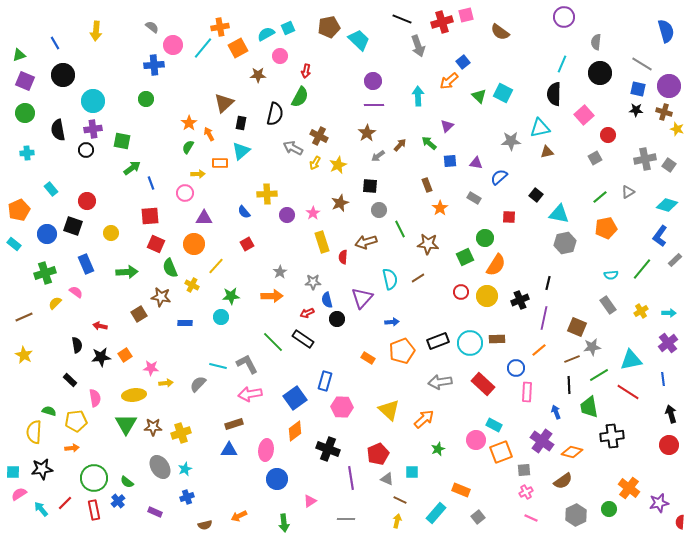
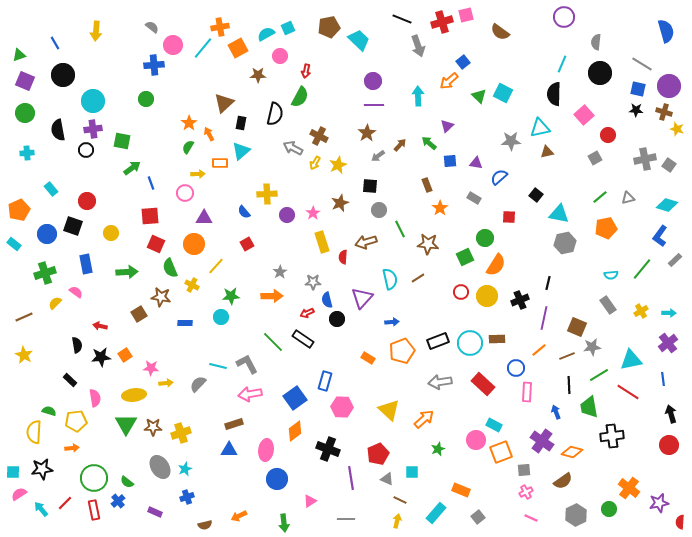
gray triangle at (628, 192): moved 6 px down; rotated 16 degrees clockwise
blue rectangle at (86, 264): rotated 12 degrees clockwise
brown line at (572, 359): moved 5 px left, 3 px up
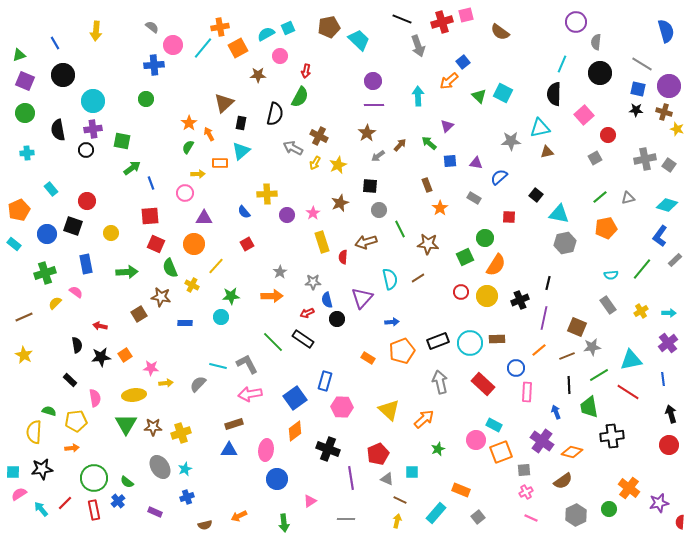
purple circle at (564, 17): moved 12 px right, 5 px down
gray arrow at (440, 382): rotated 85 degrees clockwise
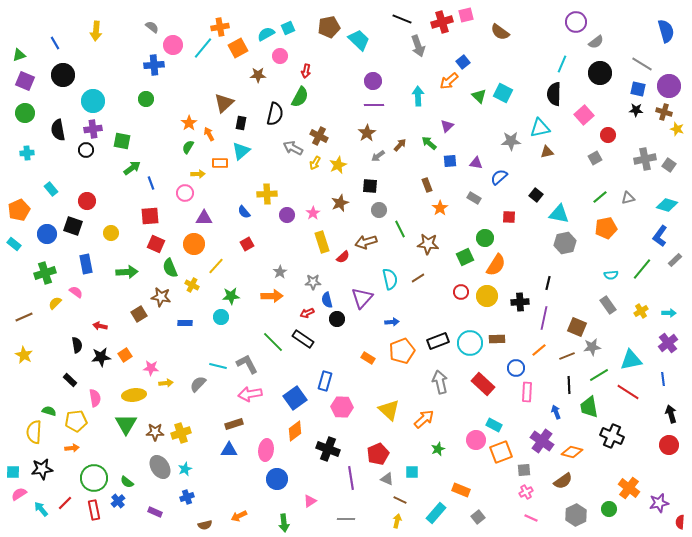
gray semicircle at (596, 42): rotated 133 degrees counterclockwise
red semicircle at (343, 257): rotated 136 degrees counterclockwise
black cross at (520, 300): moved 2 px down; rotated 18 degrees clockwise
brown star at (153, 427): moved 2 px right, 5 px down
black cross at (612, 436): rotated 30 degrees clockwise
